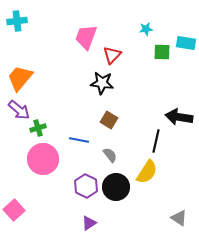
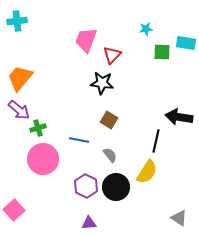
pink trapezoid: moved 3 px down
purple triangle: rotated 28 degrees clockwise
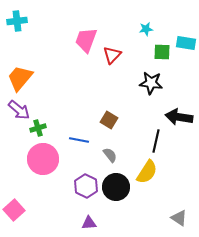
black star: moved 49 px right
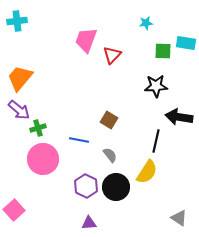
cyan star: moved 6 px up
green square: moved 1 px right, 1 px up
black star: moved 5 px right, 3 px down; rotated 10 degrees counterclockwise
